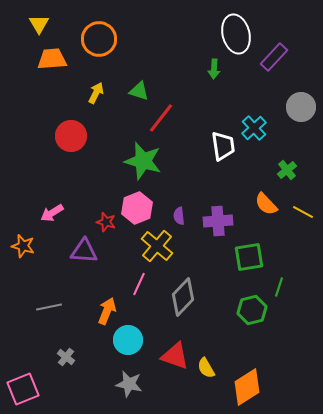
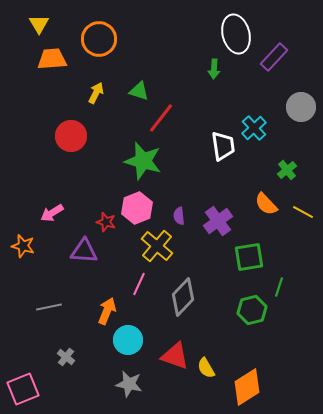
purple cross: rotated 32 degrees counterclockwise
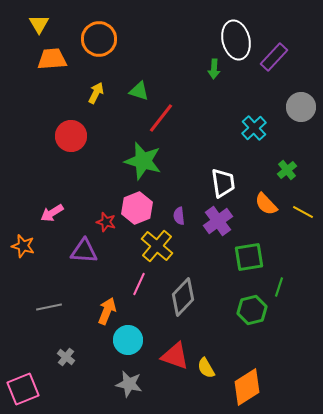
white ellipse: moved 6 px down
white trapezoid: moved 37 px down
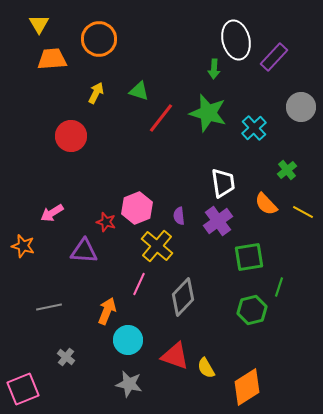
green star: moved 65 px right, 48 px up
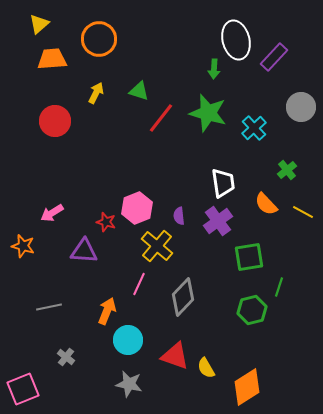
yellow triangle: rotated 20 degrees clockwise
red circle: moved 16 px left, 15 px up
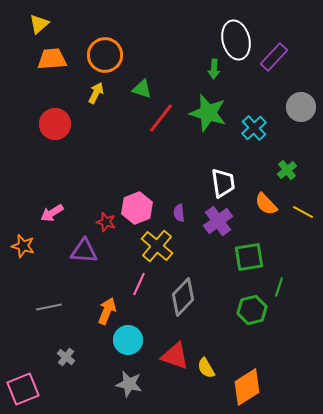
orange circle: moved 6 px right, 16 px down
green triangle: moved 3 px right, 2 px up
red circle: moved 3 px down
purple semicircle: moved 3 px up
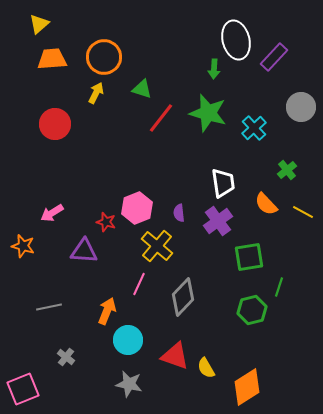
orange circle: moved 1 px left, 2 px down
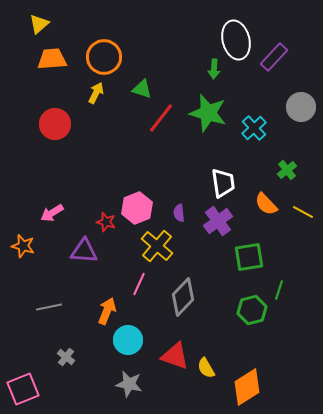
green line: moved 3 px down
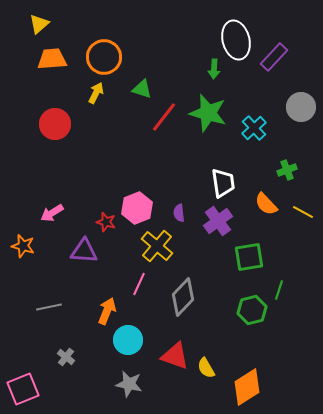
red line: moved 3 px right, 1 px up
green cross: rotated 18 degrees clockwise
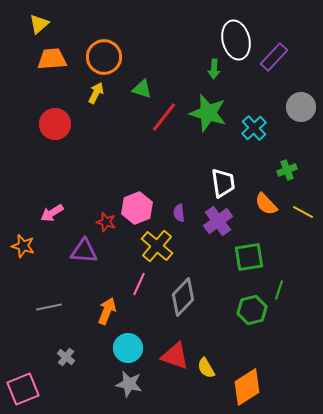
cyan circle: moved 8 px down
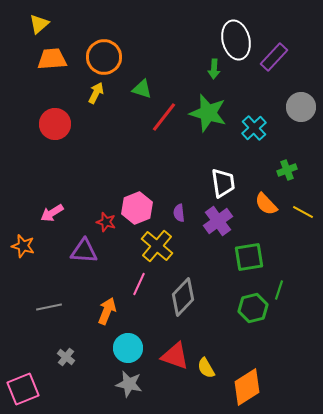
green hexagon: moved 1 px right, 2 px up
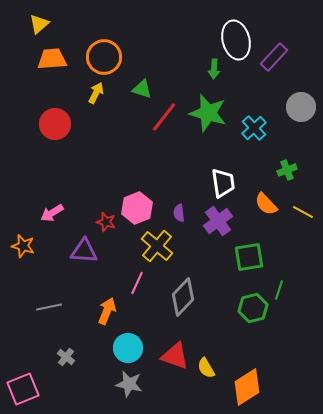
pink line: moved 2 px left, 1 px up
